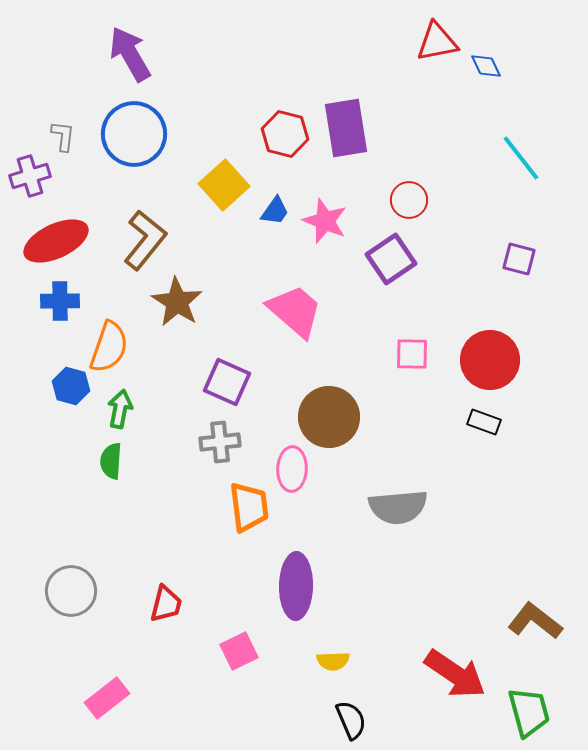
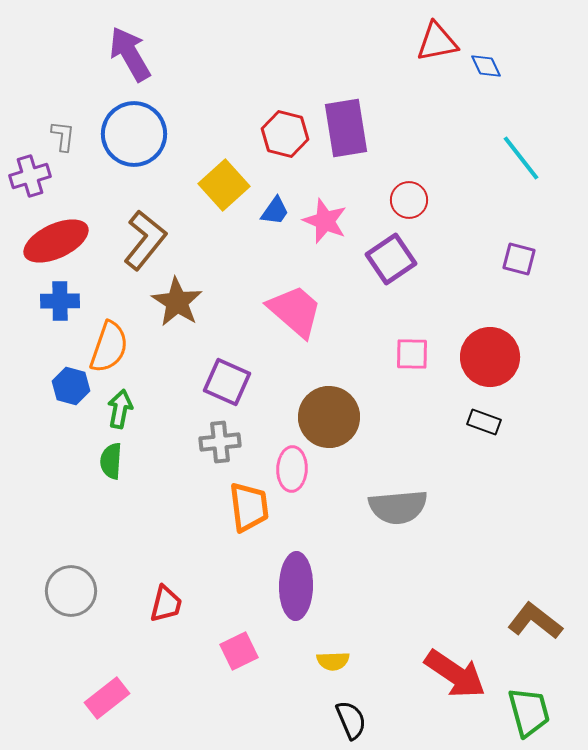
red circle at (490, 360): moved 3 px up
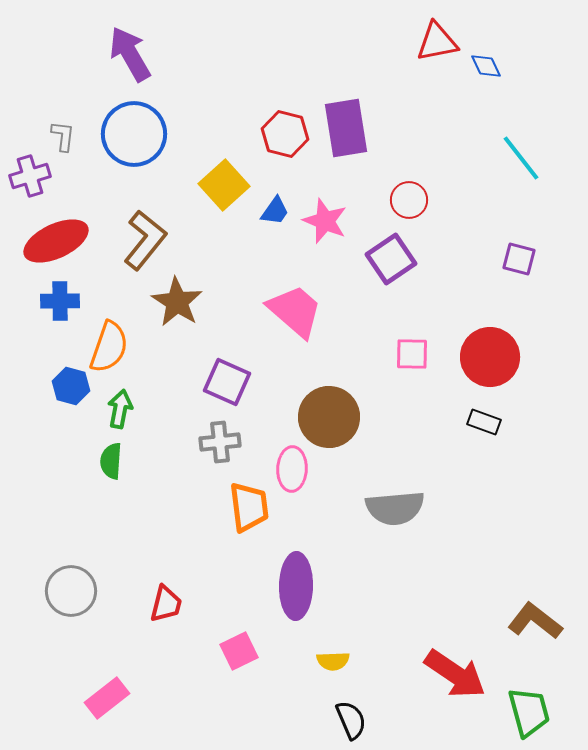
gray semicircle at (398, 507): moved 3 px left, 1 px down
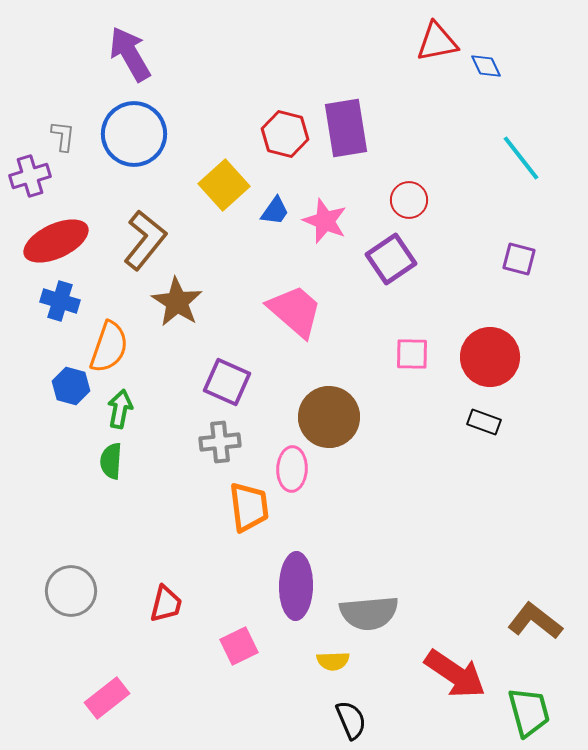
blue cross at (60, 301): rotated 18 degrees clockwise
gray semicircle at (395, 508): moved 26 px left, 105 px down
pink square at (239, 651): moved 5 px up
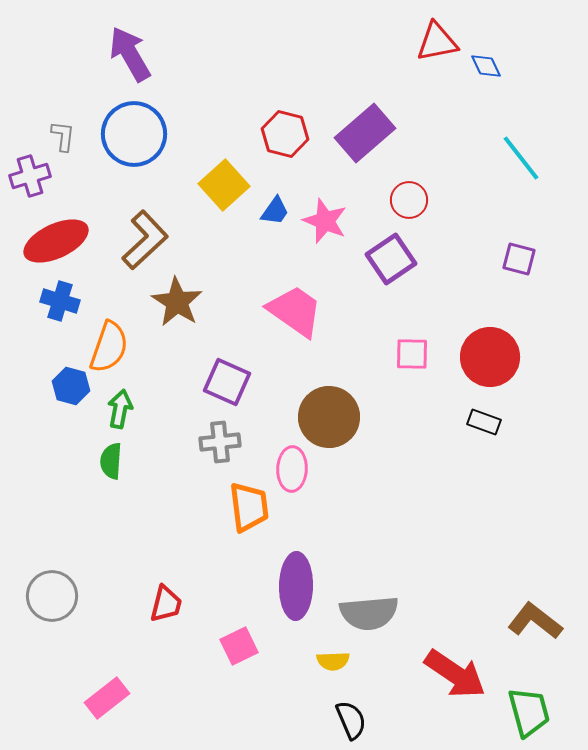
purple rectangle at (346, 128): moved 19 px right, 5 px down; rotated 58 degrees clockwise
brown L-shape at (145, 240): rotated 8 degrees clockwise
pink trapezoid at (295, 311): rotated 6 degrees counterclockwise
gray circle at (71, 591): moved 19 px left, 5 px down
